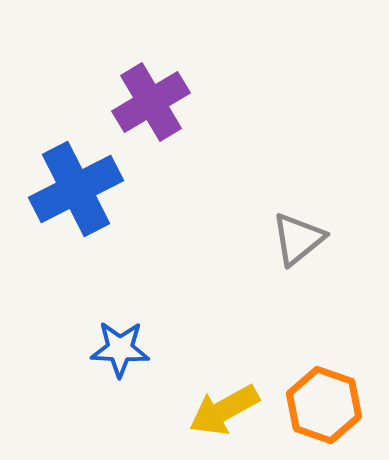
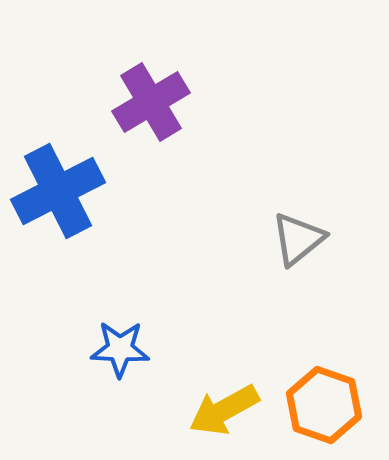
blue cross: moved 18 px left, 2 px down
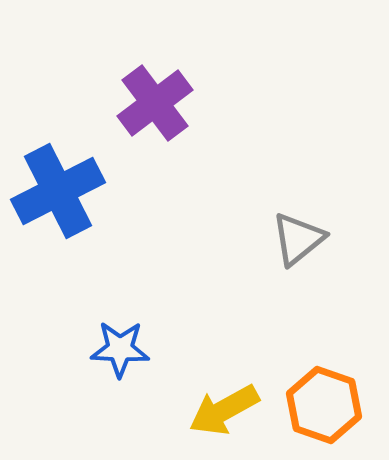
purple cross: moved 4 px right, 1 px down; rotated 6 degrees counterclockwise
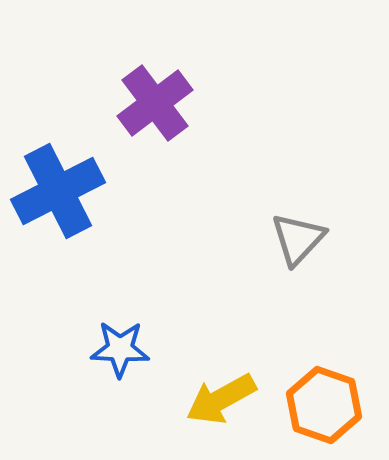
gray triangle: rotated 8 degrees counterclockwise
yellow arrow: moved 3 px left, 11 px up
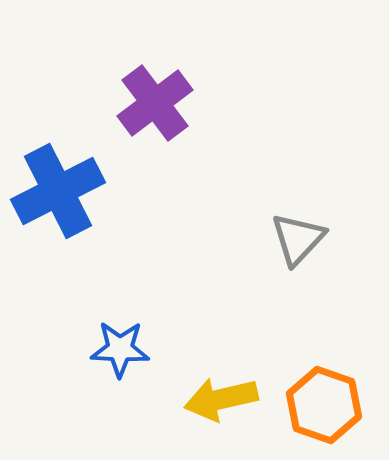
yellow arrow: rotated 16 degrees clockwise
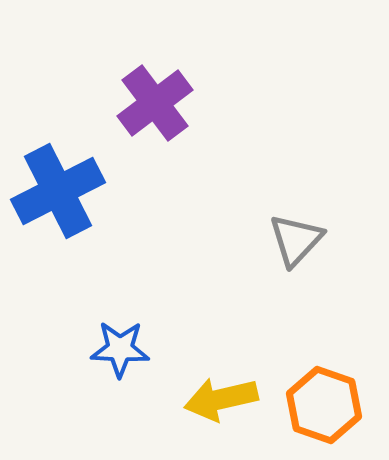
gray triangle: moved 2 px left, 1 px down
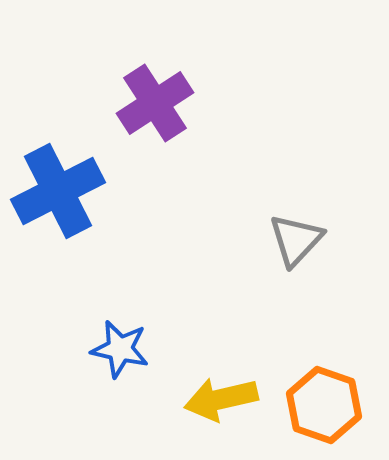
purple cross: rotated 4 degrees clockwise
blue star: rotated 10 degrees clockwise
